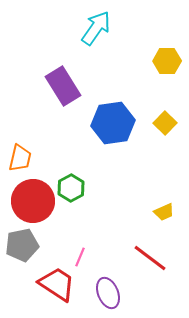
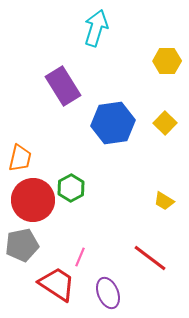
cyan arrow: rotated 18 degrees counterclockwise
red circle: moved 1 px up
yellow trapezoid: moved 11 px up; rotated 55 degrees clockwise
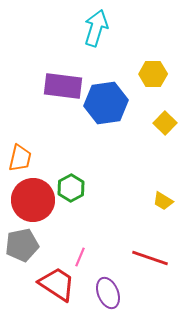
yellow hexagon: moved 14 px left, 13 px down
purple rectangle: rotated 51 degrees counterclockwise
blue hexagon: moved 7 px left, 20 px up
yellow trapezoid: moved 1 px left
red line: rotated 18 degrees counterclockwise
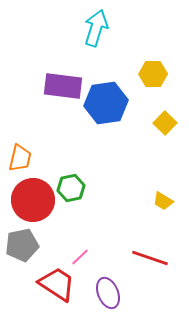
green hexagon: rotated 16 degrees clockwise
pink line: rotated 24 degrees clockwise
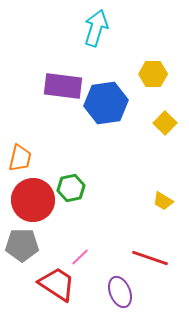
gray pentagon: rotated 12 degrees clockwise
purple ellipse: moved 12 px right, 1 px up
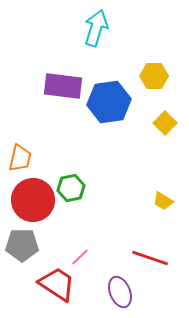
yellow hexagon: moved 1 px right, 2 px down
blue hexagon: moved 3 px right, 1 px up
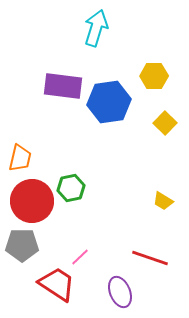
red circle: moved 1 px left, 1 px down
